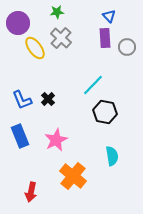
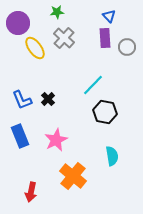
gray cross: moved 3 px right
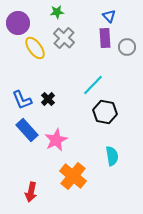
blue rectangle: moved 7 px right, 6 px up; rotated 20 degrees counterclockwise
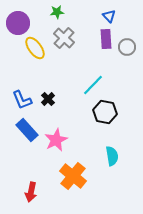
purple rectangle: moved 1 px right, 1 px down
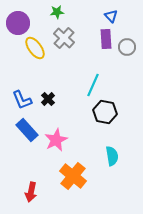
blue triangle: moved 2 px right
cyan line: rotated 20 degrees counterclockwise
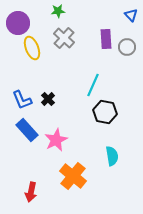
green star: moved 1 px right, 1 px up
blue triangle: moved 20 px right, 1 px up
yellow ellipse: moved 3 px left; rotated 15 degrees clockwise
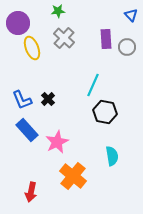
pink star: moved 1 px right, 2 px down
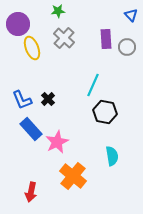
purple circle: moved 1 px down
blue rectangle: moved 4 px right, 1 px up
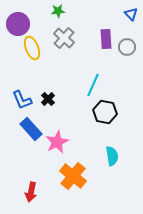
blue triangle: moved 1 px up
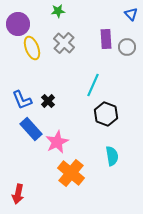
gray cross: moved 5 px down
black cross: moved 2 px down
black hexagon: moved 1 px right, 2 px down; rotated 10 degrees clockwise
orange cross: moved 2 px left, 3 px up
red arrow: moved 13 px left, 2 px down
